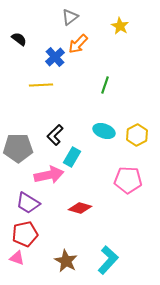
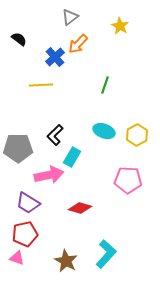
cyan L-shape: moved 2 px left, 6 px up
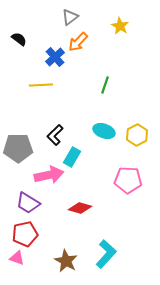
orange arrow: moved 2 px up
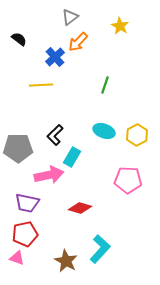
purple trapezoid: moved 1 px left; rotated 20 degrees counterclockwise
cyan L-shape: moved 6 px left, 5 px up
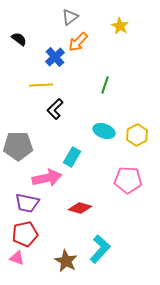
black L-shape: moved 26 px up
gray pentagon: moved 2 px up
pink arrow: moved 2 px left, 3 px down
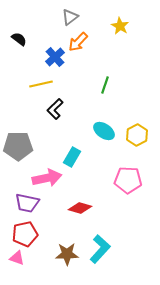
yellow line: moved 1 px up; rotated 10 degrees counterclockwise
cyan ellipse: rotated 15 degrees clockwise
brown star: moved 1 px right, 7 px up; rotated 30 degrees counterclockwise
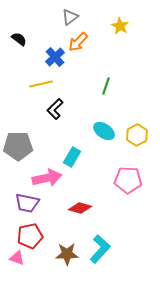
green line: moved 1 px right, 1 px down
red pentagon: moved 5 px right, 2 px down
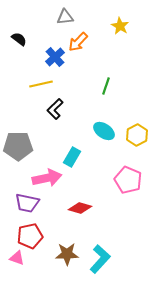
gray triangle: moved 5 px left; rotated 30 degrees clockwise
pink pentagon: rotated 20 degrees clockwise
cyan L-shape: moved 10 px down
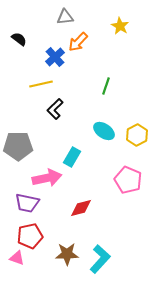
red diamond: moved 1 px right; rotated 30 degrees counterclockwise
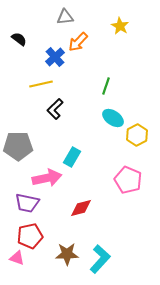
cyan ellipse: moved 9 px right, 13 px up
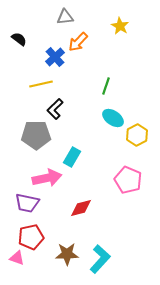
gray pentagon: moved 18 px right, 11 px up
red pentagon: moved 1 px right, 1 px down
